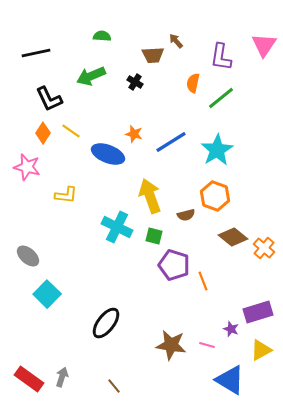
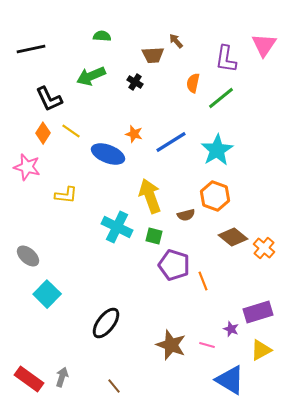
black line: moved 5 px left, 4 px up
purple L-shape: moved 5 px right, 2 px down
brown star: rotated 12 degrees clockwise
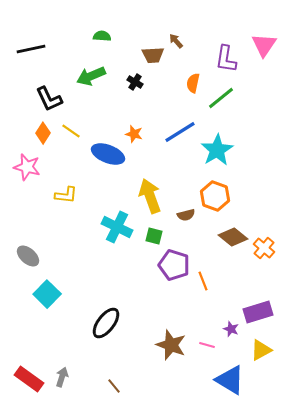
blue line: moved 9 px right, 10 px up
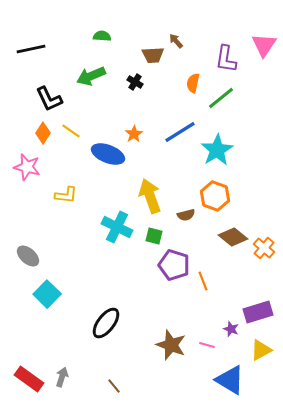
orange star: rotated 24 degrees clockwise
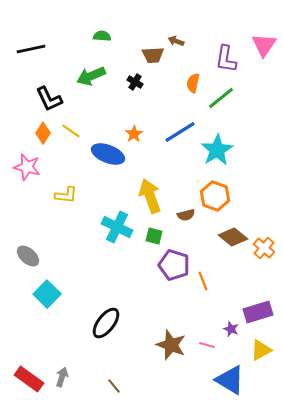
brown arrow: rotated 28 degrees counterclockwise
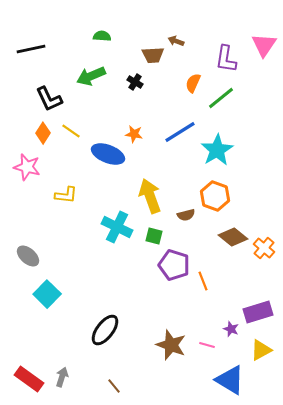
orange semicircle: rotated 12 degrees clockwise
orange star: rotated 30 degrees counterclockwise
black ellipse: moved 1 px left, 7 px down
